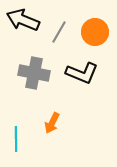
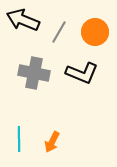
orange arrow: moved 19 px down
cyan line: moved 3 px right
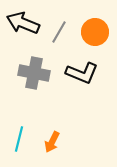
black arrow: moved 3 px down
cyan line: rotated 15 degrees clockwise
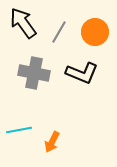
black arrow: rotated 32 degrees clockwise
cyan line: moved 9 px up; rotated 65 degrees clockwise
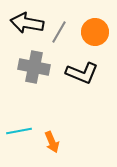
black arrow: moved 4 px right; rotated 44 degrees counterclockwise
gray cross: moved 6 px up
cyan line: moved 1 px down
orange arrow: rotated 50 degrees counterclockwise
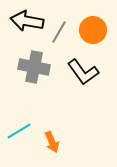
black arrow: moved 2 px up
orange circle: moved 2 px left, 2 px up
black L-shape: moved 1 px right, 1 px up; rotated 32 degrees clockwise
cyan line: rotated 20 degrees counterclockwise
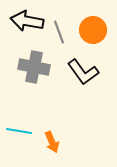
gray line: rotated 50 degrees counterclockwise
cyan line: rotated 40 degrees clockwise
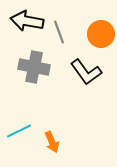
orange circle: moved 8 px right, 4 px down
black L-shape: moved 3 px right
cyan line: rotated 35 degrees counterclockwise
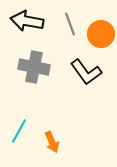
gray line: moved 11 px right, 8 px up
cyan line: rotated 35 degrees counterclockwise
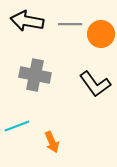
gray line: rotated 70 degrees counterclockwise
gray cross: moved 1 px right, 8 px down
black L-shape: moved 9 px right, 12 px down
cyan line: moved 2 px left, 5 px up; rotated 40 degrees clockwise
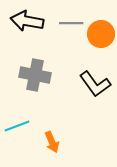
gray line: moved 1 px right, 1 px up
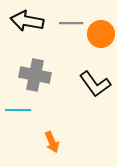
cyan line: moved 1 px right, 16 px up; rotated 20 degrees clockwise
